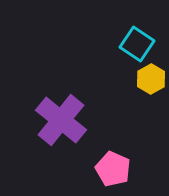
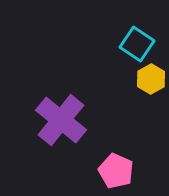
pink pentagon: moved 3 px right, 2 px down
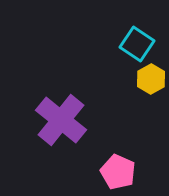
pink pentagon: moved 2 px right, 1 px down
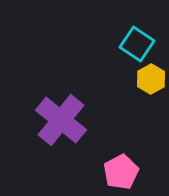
pink pentagon: moved 3 px right; rotated 20 degrees clockwise
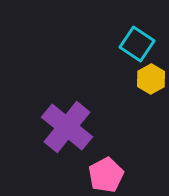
purple cross: moved 6 px right, 7 px down
pink pentagon: moved 15 px left, 3 px down
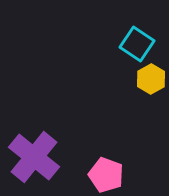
purple cross: moved 33 px left, 30 px down
pink pentagon: rotated 24 degrees counterclockwise
